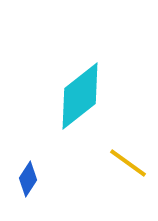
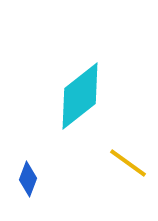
blue diamond: rotated 12 degrees counterclockwise
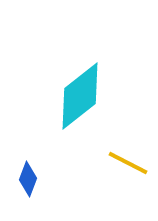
yellow line: rotated 9 degrees counterclockwise
